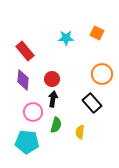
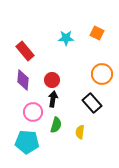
red circle: moved 1 px down
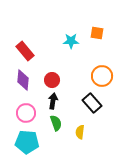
orange square: rotated 16 degrees counterclockwise
cyan star: moved 5 px right, 3 px down
orange circle: moved 2 px down
black arrow: moved 2 px down
pink circle: moved 7 px left, 1 px down
green semicircle: moved 2 px up; rotated 35 degrees counterclockwise
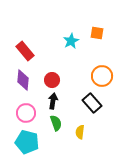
cyan star: rotated 28 degrees counterclockwise
cyan pentagon: rotated 10 degrees clockwise
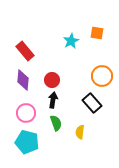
black arrow: moved 1 px up
